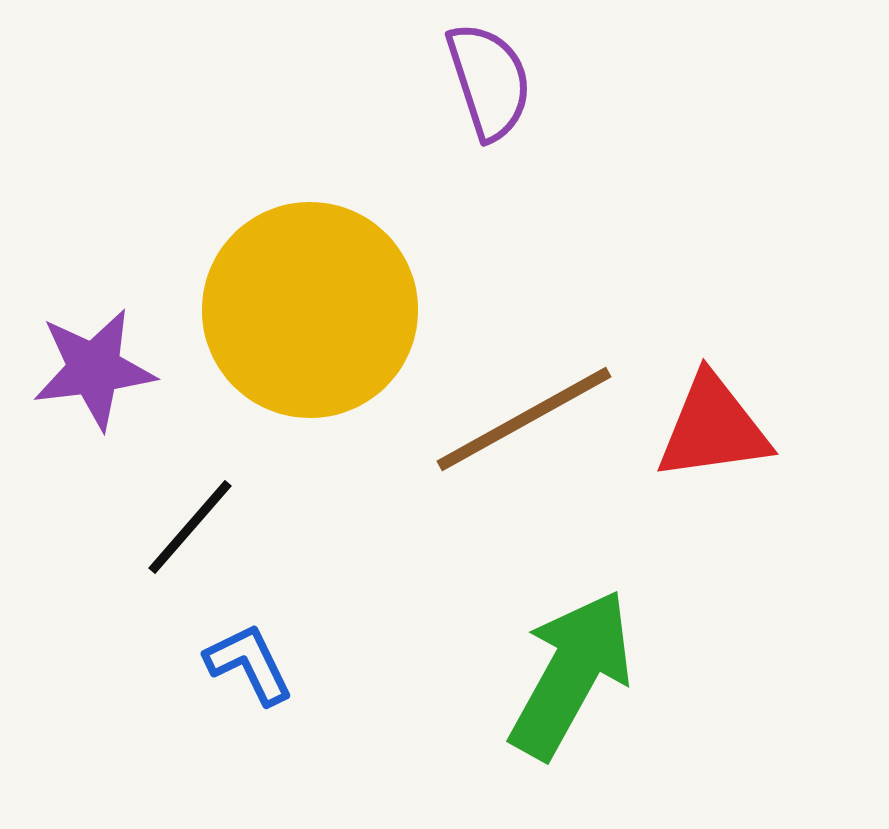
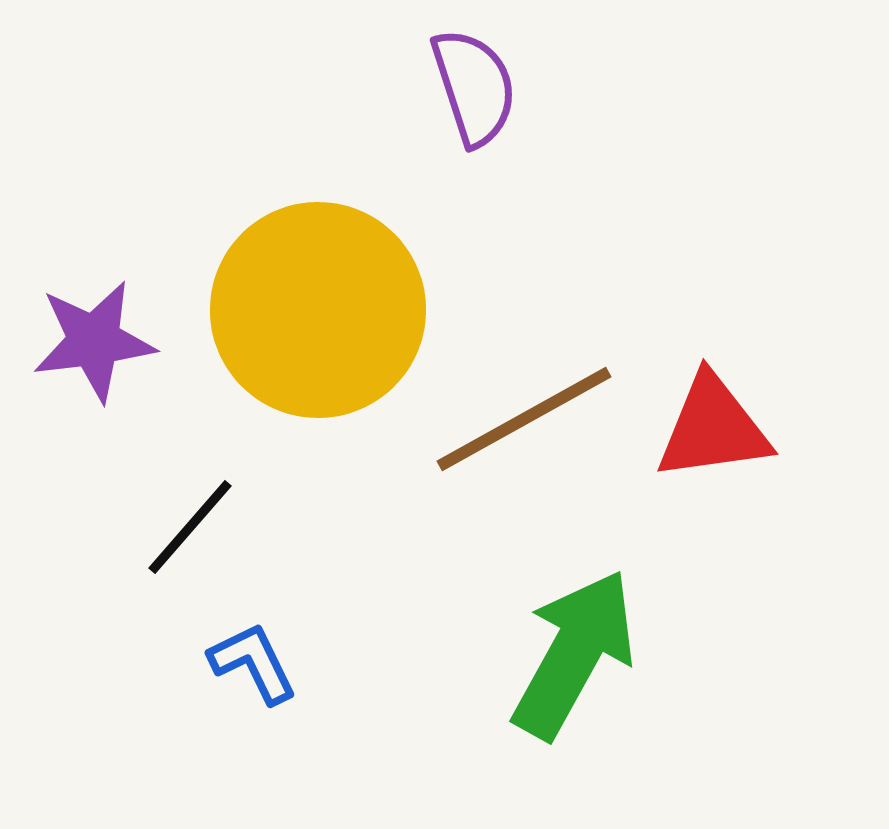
purple semicircle: moved 15 px left, 6 px down
yellow circle: moved 8 px right
purple star: moved 28 px up
blue L-shape: moved 4 px right, 1 px up
green arrow: moved 3 px right, 20 px up
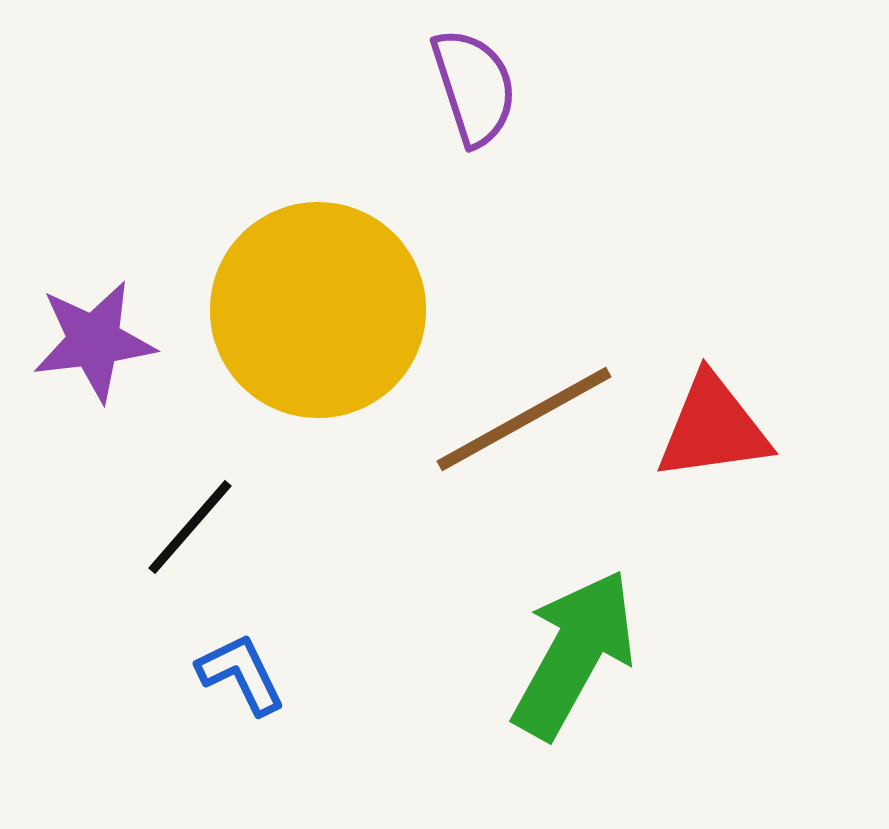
blue L-shape: moved 12 px left, 11 px down
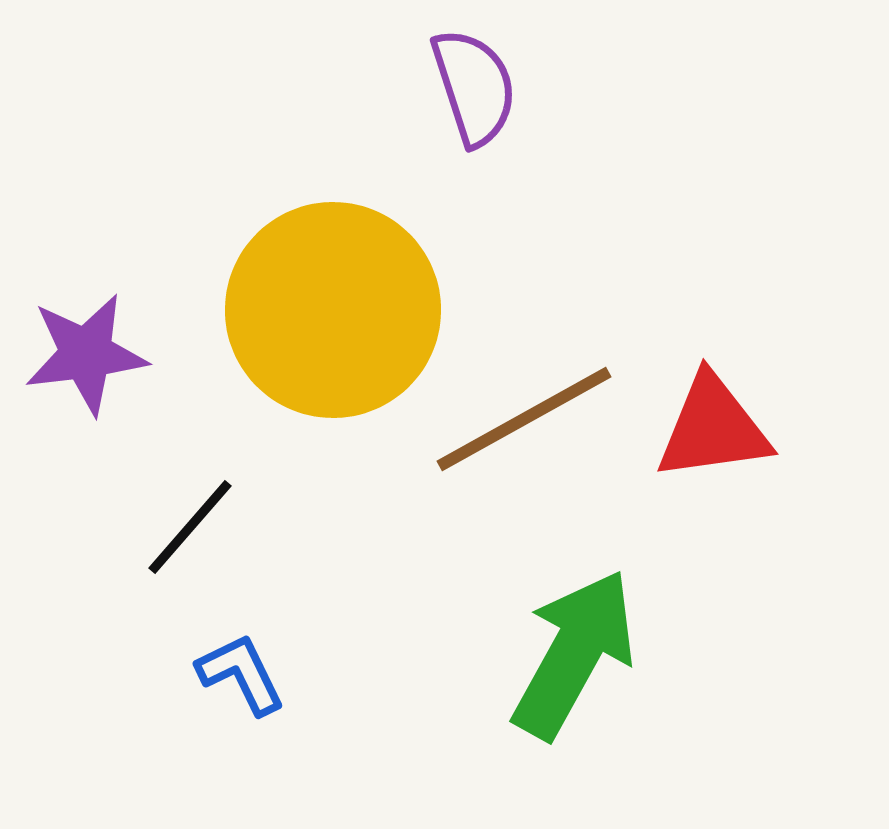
yellow circle: moved 15 px right
purple star: moved 8 px left, 13 px down
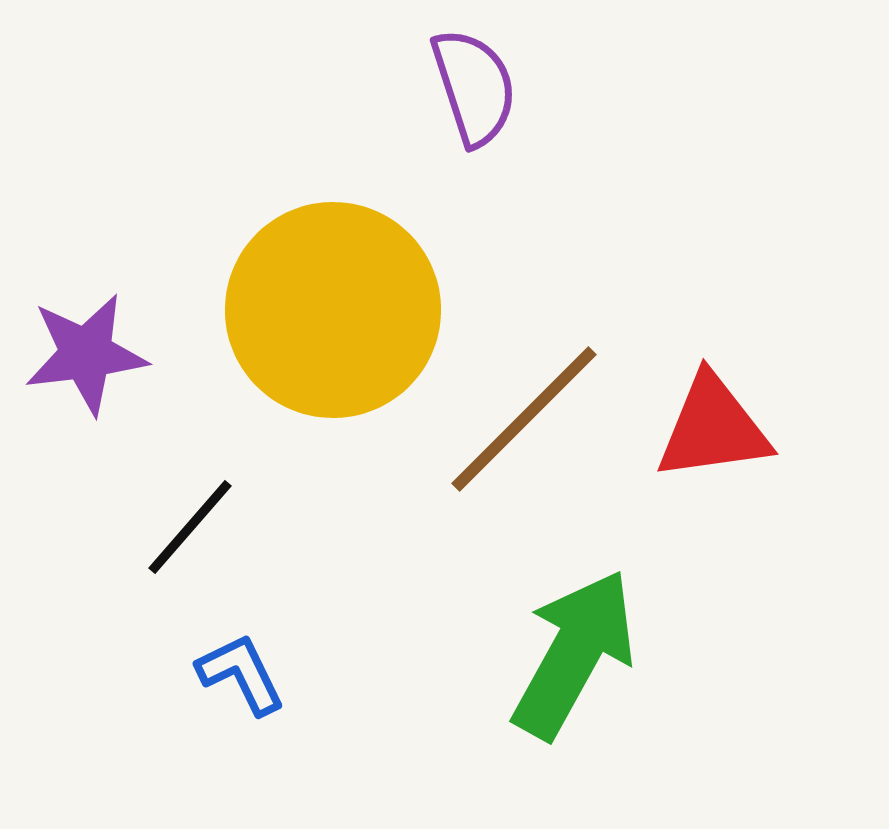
brown line: rotated 16 degrees counterclockwise
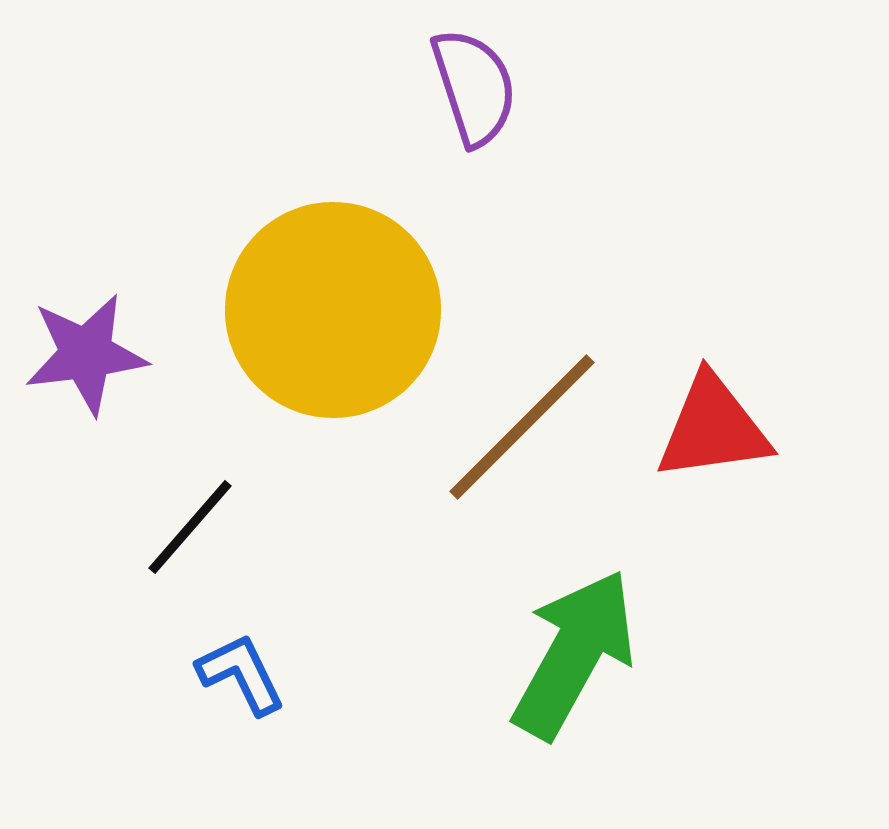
brown line: moved 2 px left, 8 px down
